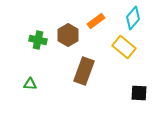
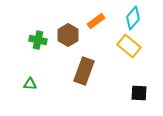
yellow rectangle: moved 5 px right, 1 px up
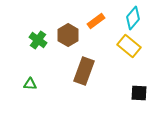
green cross: rotated 24 degrees clockwise
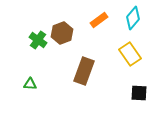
orange rectangle: moved 3 px right, 1 px up
brown hexagon: moved 6 px left, 2 px up; rotated 10 degrees clockwise
yellow rectangle: moved 1 px right, 8 px down; rotated 15 degrees clockwise
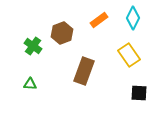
cyan diamond: rotated 15 degrees counterclockwise
green cross: moved 5 px left, 6 px down
yellow rectangle: moved 1 px left, 1 px down
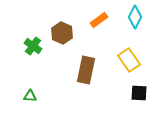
cyan diamond: moved 2 px right, 1 px up
brown hexagon: rotated 15 degrees counterclockwise
yellow rectangle: moved 5 px down
brown rectangle: moved 2 px right, 1 px up; rotated 8 degrees counterclockwise
green triangle: moved 12 px down
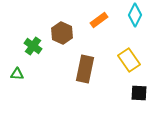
cyan diamond: moved 2 px up
brown rectangle: moved 1 px left, 1 px up
green triangle: moved 13 px left, 22 px up
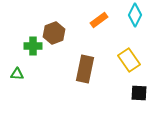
brown hexagon: moved 8 px left; rotated 15 degrees clockwise
green cross: rotated 36 degrees counterclockwise
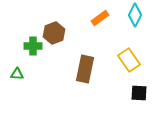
orange rectangle: moved 1 px right, 2 px up
